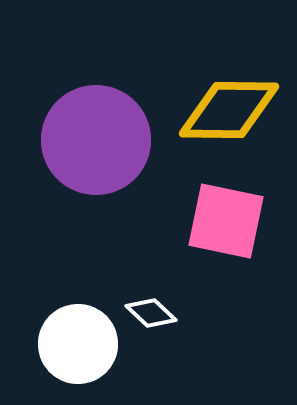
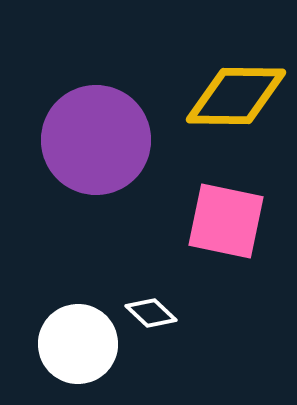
yellow diamond: moved 7 px right, 14 px up
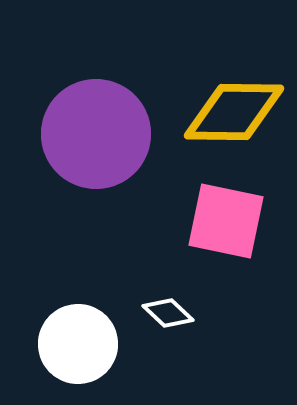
yellow diamond: moved 2 px left, 16 px down
purple circle: moved 6 px up
white diamond: moved 17 px right
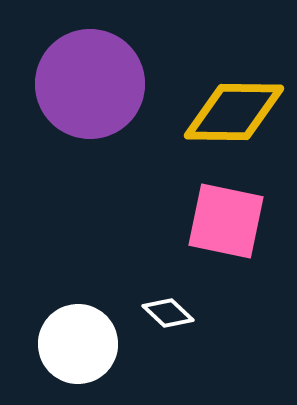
purple circle: moved 6 px left, 50 px up
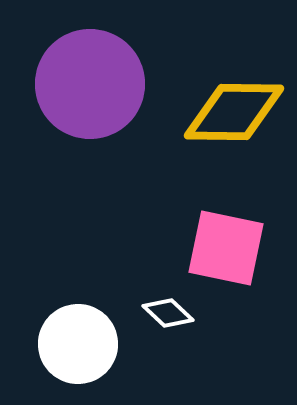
pink square: moved 27 px down
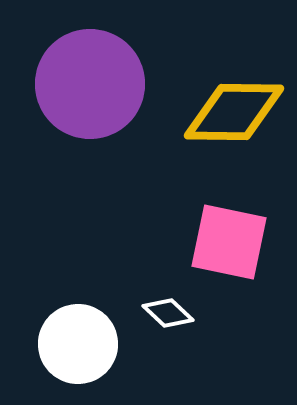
pink square: moved 3 px right, 6 px up
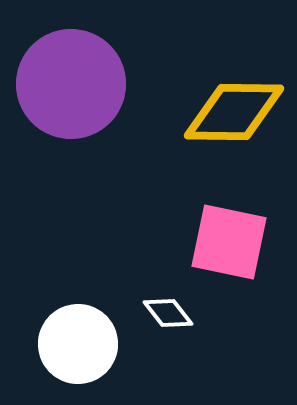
purple circle: moved 19 px left
white diamond: rotated 9 degrees clockwise
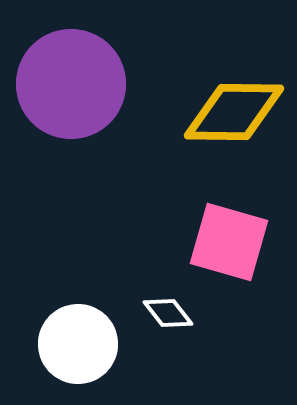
pink square: rotated 4 degrees clockwise
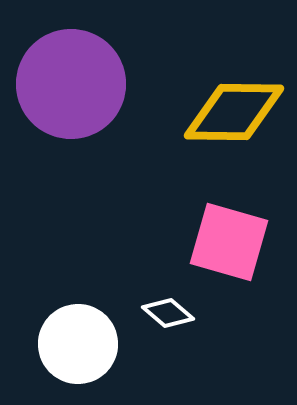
white diamond: rotated 12 degrees counterclockwise
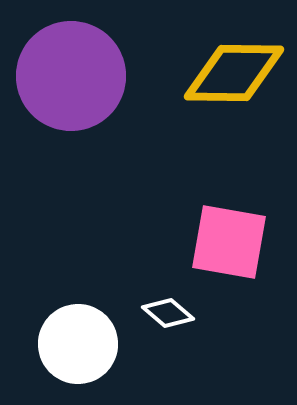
purple circle: moved 8 px up
yellow diamond: moved 39 px up
pink square: rotated 6 degrees counterclockwise
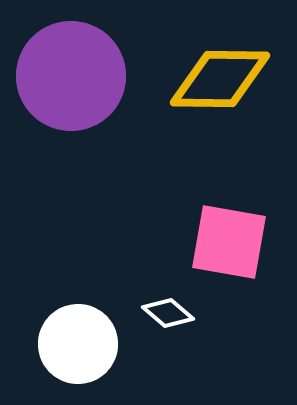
yellow diamond: moved 14 px left, 6 px down
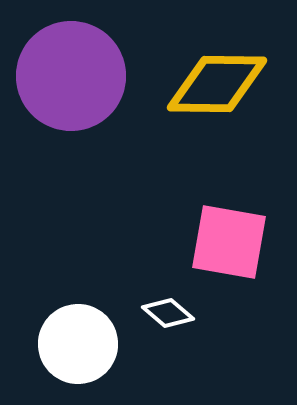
yellow diamond: moved 3 px left, 5 px down
